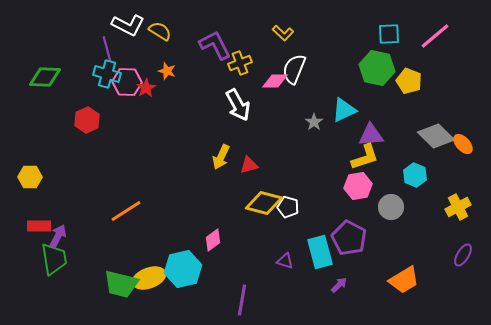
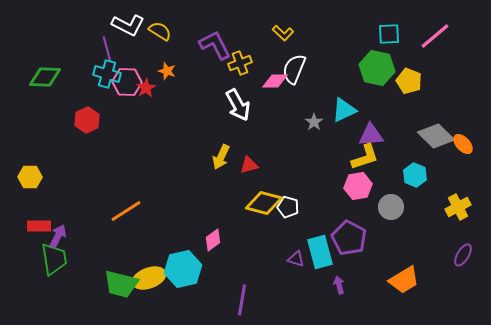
purple triangle at (285, 261): moved 11 px right, 2 px up
purple arrow at (339, 285): rotated 60 degrees counterclockwise
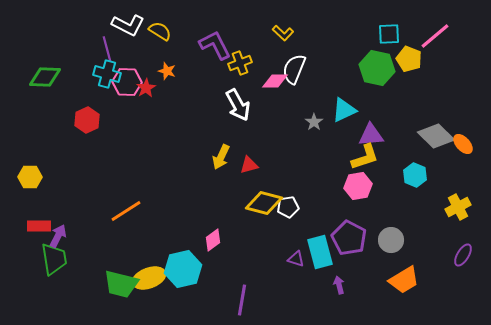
yellow pentagon at (409, 81): moved 22 px up
white pentagon at (288, 207): rotated 25 degrees counterclockwise
gray circle at (391, 207): moved 33 px down
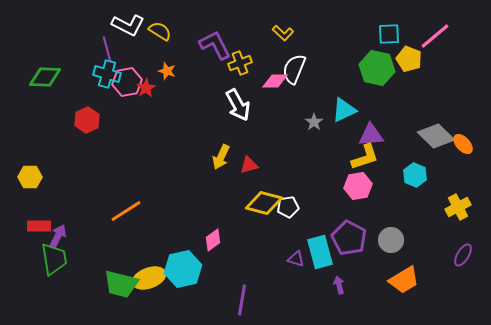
pink hexagon at (127, 82): rotated 12 degrees counterclockwise
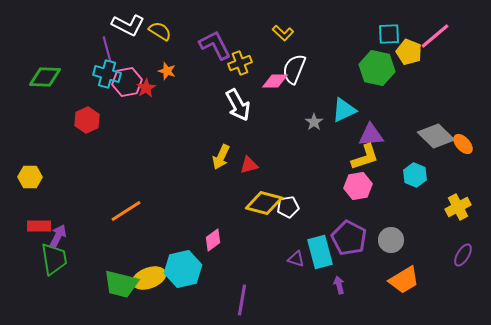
yellow pentagon at (409, 59): moved 7 px up
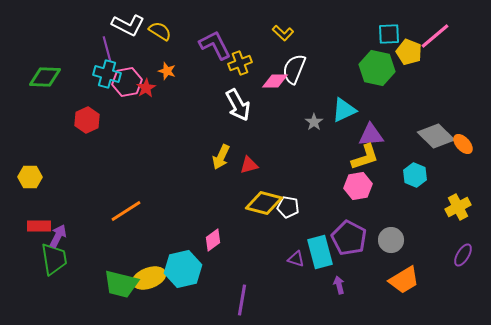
white pentagon at (288, 207): rotated 20 degrees clockwise
